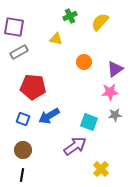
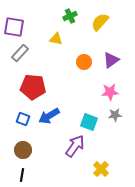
gray rectangle: moved 1 px right, 1 px down; rotated 18 degrees counterclockwise
purple triangle: moved 4 px left, 9 px up
purple arrow: rotated 20 degrees counterclockwise
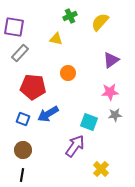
orange circle: moved 16 px left, 11 px down
blue arrow: moved 1 px left, 2 px up
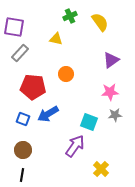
yellow semicircle: rotated 102 degrees clockwise
orange circle: moved 2 px left, 1 px down
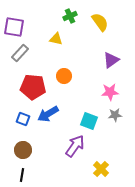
orange circle: moved 2 px left, 2 px down
cyan square: moved 1 px up
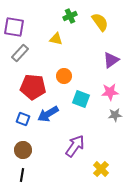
cyan square: moved 8 px left, 22 px up
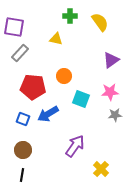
green cross: rotated 24 degrees clockwise
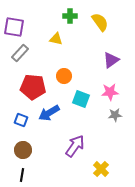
blue arrow: moved 1 px right, 1 px up
blue square: moved 2 px left, 1 px down
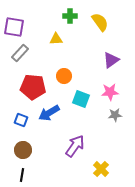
yellow triangle: rotated 16 degrees counterclockwise
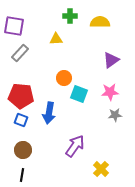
yellow semicircle: rotated 54 degrees counterclockwise
purple square: moved 1 px up
orange circle: moved 2 px down
red pentagon: moved 12 px left, 9 px down
cyan square: moved 2 px left, 5 px up
blue arrow: rotated 50 degrees counterclockwise
